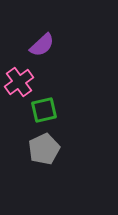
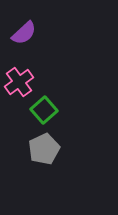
purple semicircle: moved 18 px left, 12 px up
green square: rotated 28 degrees counterclockwise
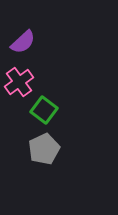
purple semicircle: moved 1 px left, 9 px down
green square: rotated 12 degrees counterclockwise
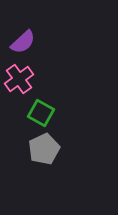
pink cross: moved 3 px up
green square: moved 3 px left, 3 px down; rotated 8 degrees counterclockwise
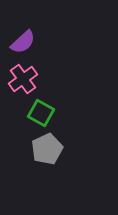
pink cross: moved 4 px right
gray pentagon: moved 3 px right
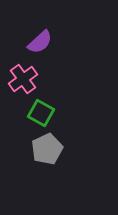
purple semicircle: moved 17 px right
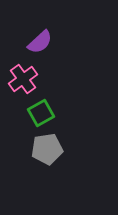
green square: rotated 32 degrees clockwise
gray pentagon: rotated 16 degrees clockwise
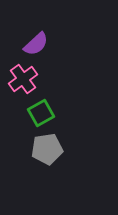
purple semicircle: moved 4 px left, 2 px down
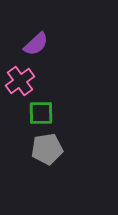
pink cross: moved 3 px left, 2 px down
green square: rotated 28 degrees clockwise
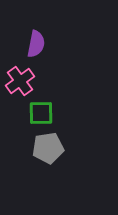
purple semicircle: rotated 36 degrees counterclockwise
gray pentagon: moved 1 px right, 1 px up
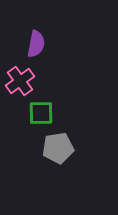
gray pentagon: moved 10 px right
